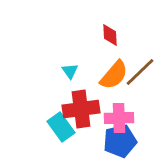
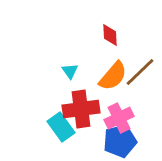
orange semicircle: moved 1 px left, 1 px down
pink cross: rotated 24 degrees counterclockwise
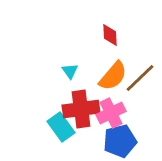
brown line: moved 6 px down
pink cross: moved 8 px left, 5 px up
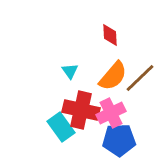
red cross: moved 1 px down; rotated 21 degrees clockwise
blue pentagon: moved 1 px left, 1 px up; rotated 12 degrees clockwise
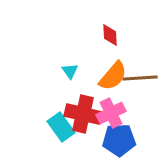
brown line: rotated 40 degrees clockwise
red cross: moved 2 px right, 4 px down
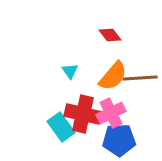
red diamond: rotated 35 degrees counterclockwise
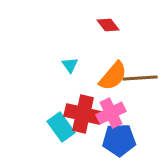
red diamond: moved 2 px left, 10 px up
cyan triangle: moved 6 px up
